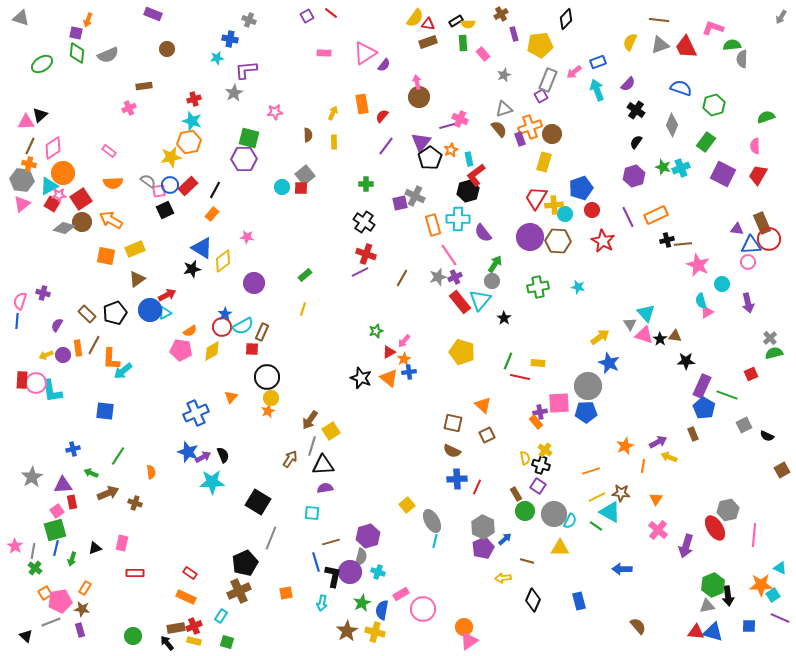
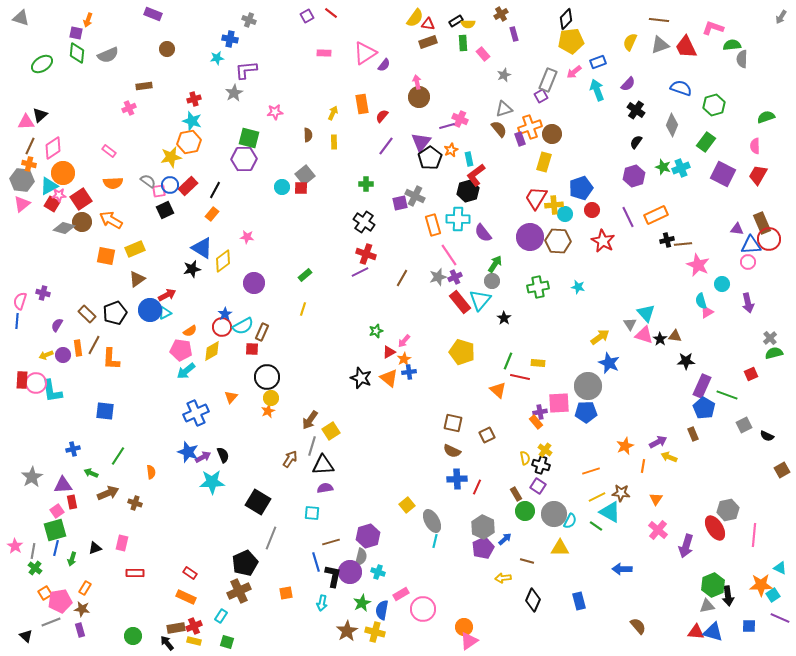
yellow pentagon at (540, 45): moved 31 px right, 4 px up
cyan arrow at (123, 371): moved 63 px right
orange triangle at (483, 405): moved 15 px right, 15 px up
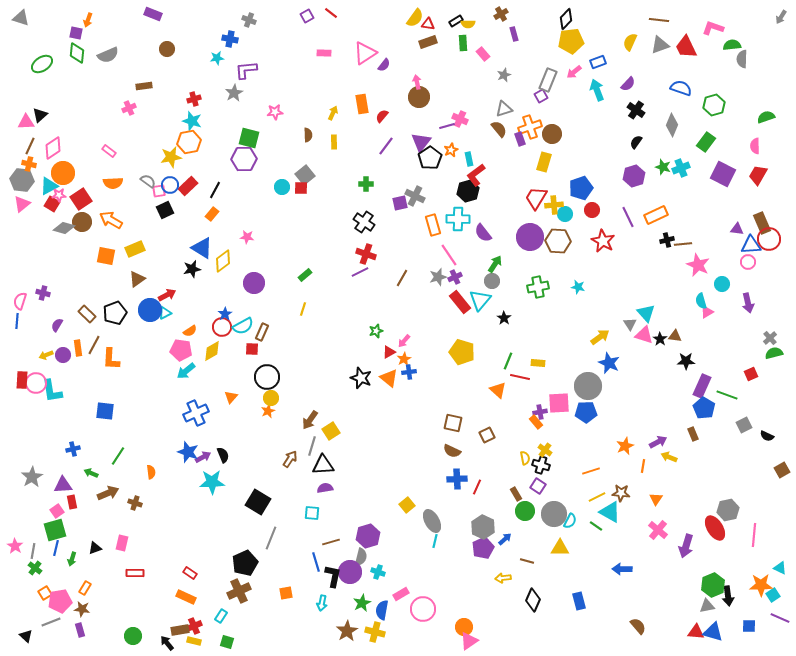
brown rectangle at (176, 628): moved 4 px right, 2 px down
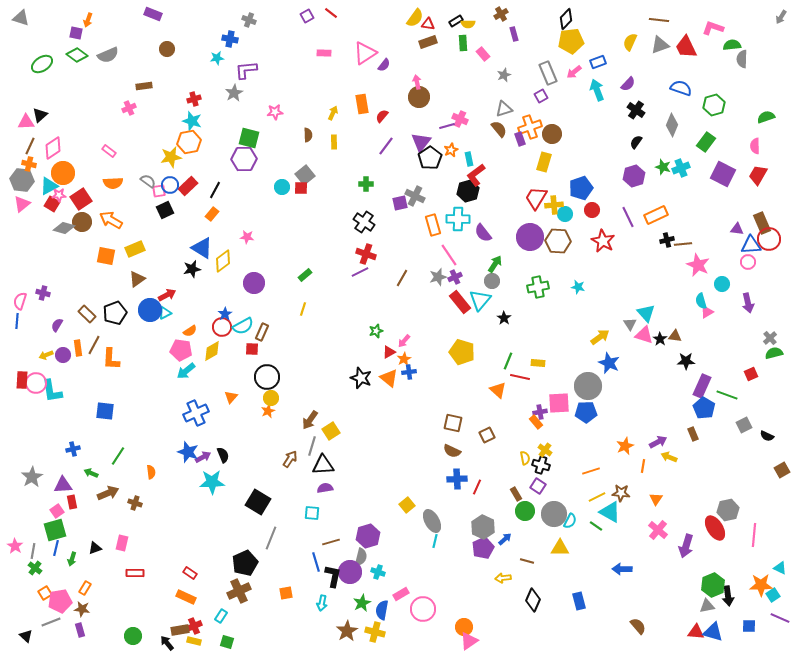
green diamond at (77, 53): moved 2 px down; rotated 60 degrees counterclockwise
gray rectangle at (548, 80): moved 7 px up; rotated 45 degrees counterclockwise
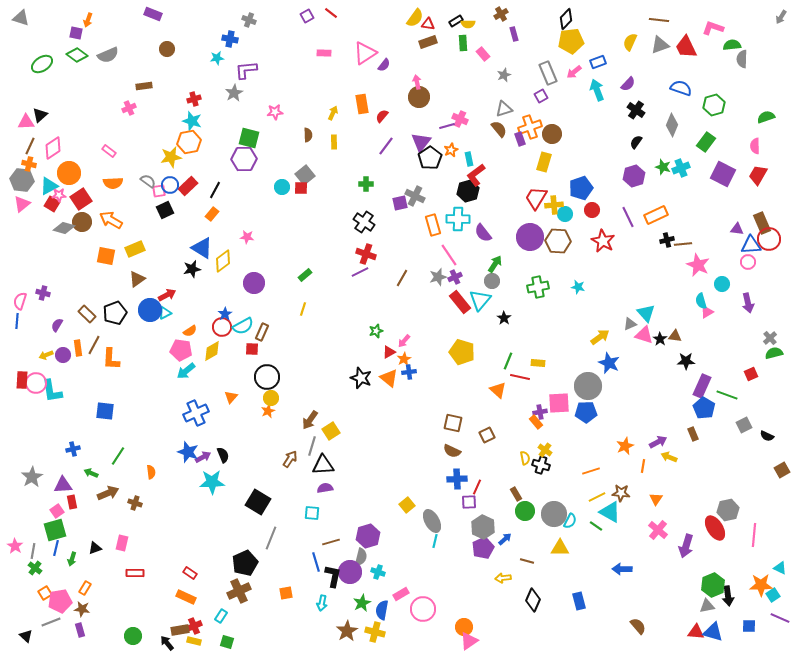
orange circle at (63, 173): moved 6 px right
gray triangle at (630, 324): rotated 40 degrees clockwise
purple square at (538, 486): moved 69 px left, 16 px down; rotated 35 degrees counterclockwise
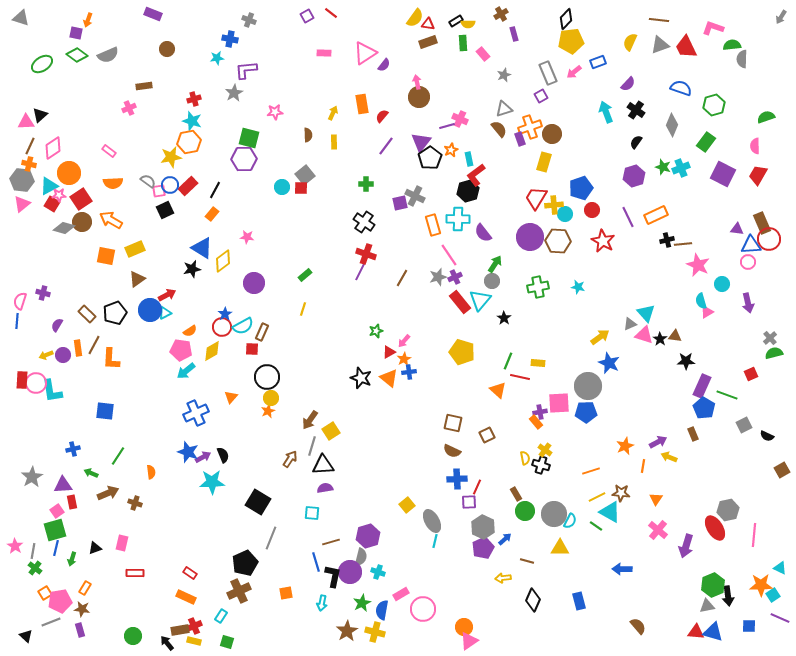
cyan arrow at (597, 90): moved 9 px right, 22 px down
purple line at (360, 272): rotated 36 degrees counterclockwise
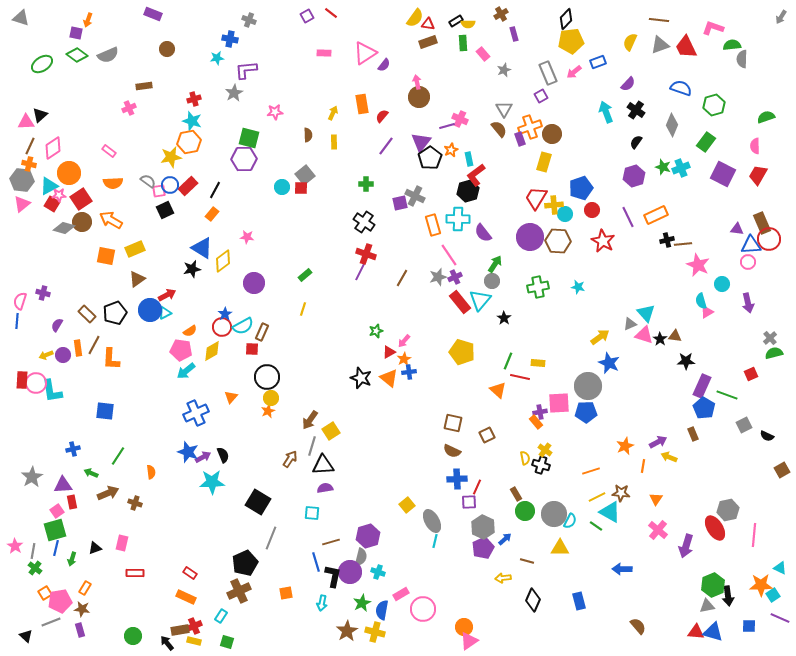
gray star at (504, 75): moved 5 px up
gray triangle at (504, 109): rotated 42 degrees counterclockwise
